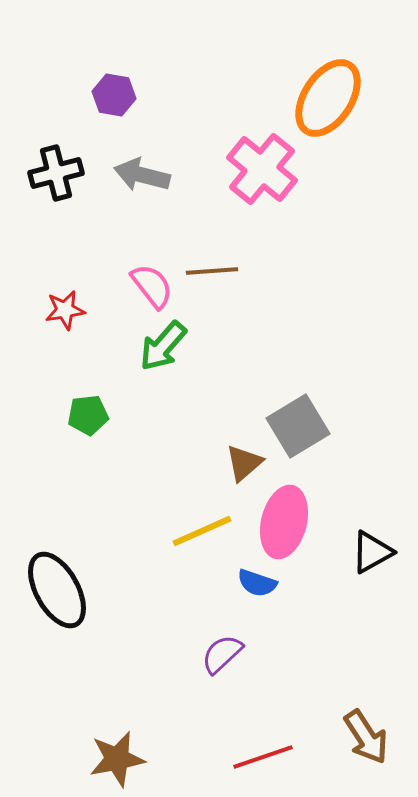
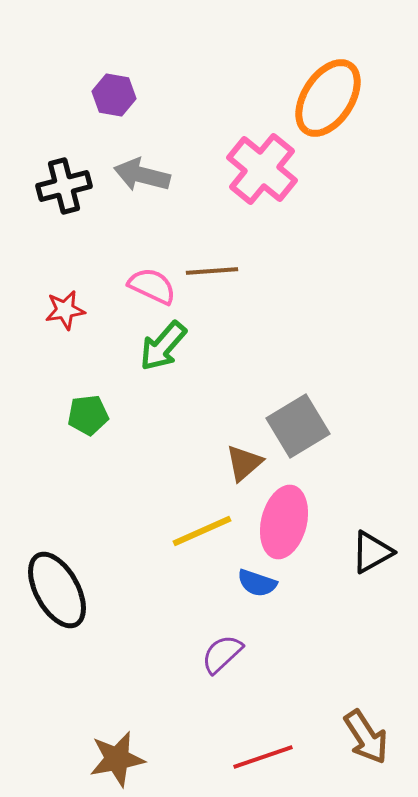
black cross: moved 8 px right, 13 px down
pink semicircle: rotated 27 degrees counterclockwise
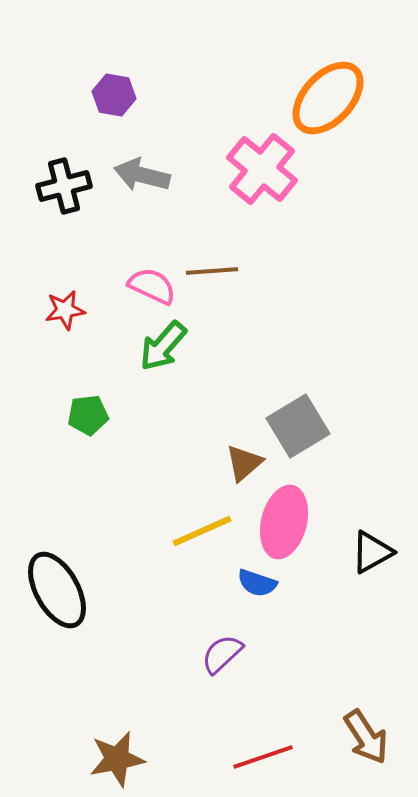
orange ellipse: rotated 10 degrees clockwise
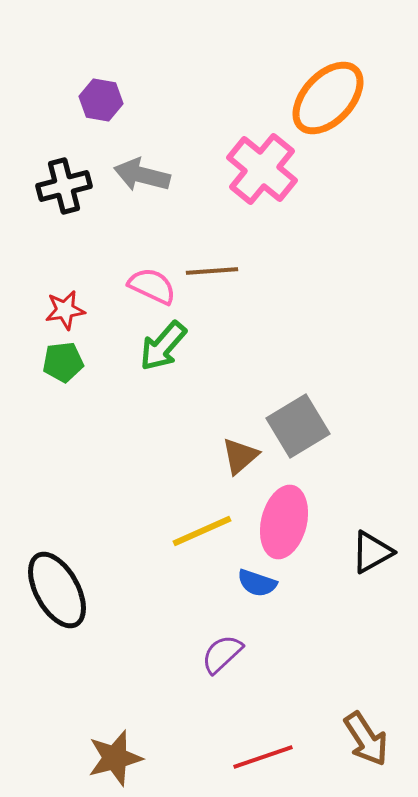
purple hexagon: moved 13 px left, 5 px down
green pentagon: moved 25 px left, 53 px up
brown triangle: moved 4 px left, 7 px up
brown arrow: moved 2 px down
brown star: moved 2 px left, 1 px up; rotated 4 degrees counterclockwise
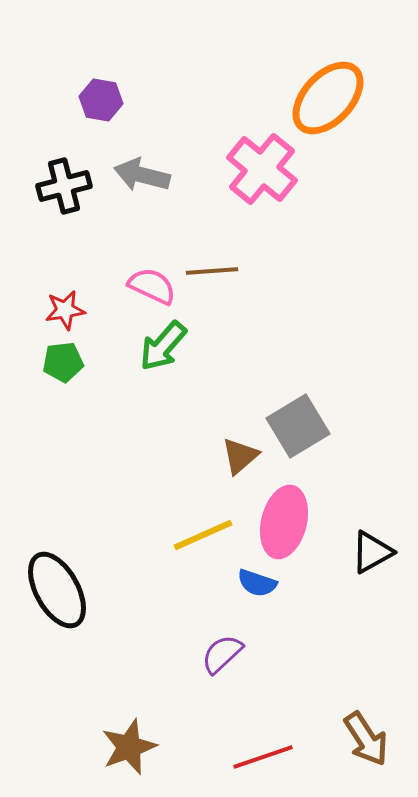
yellow line: moved 1 px right, 4 px down
brown star: moved 14 px right, 11 px up; rotated 6 degrees counterclockwise
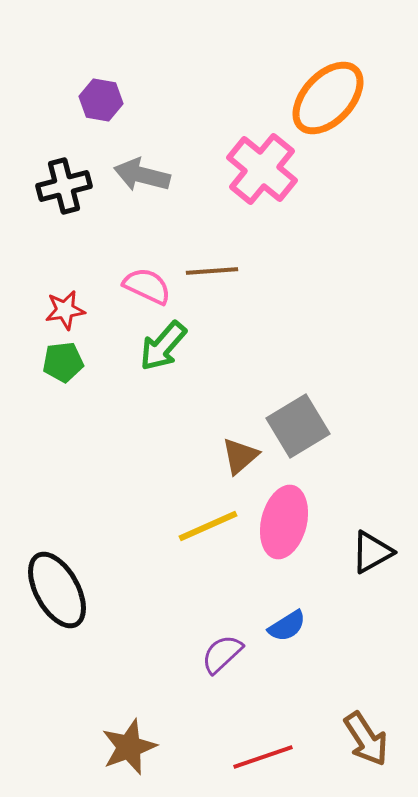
pink semicircle: moved 5 px left
yellow line: moved 5 px right, 9 px up
blue semicircle: moved 30 px right, 43 px down; rotated 51 degrees counterclockwise
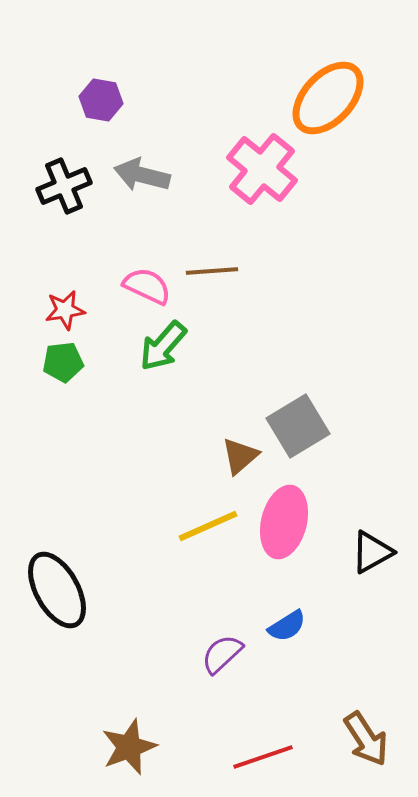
black cross: rotated 8 degrees counterclockwise
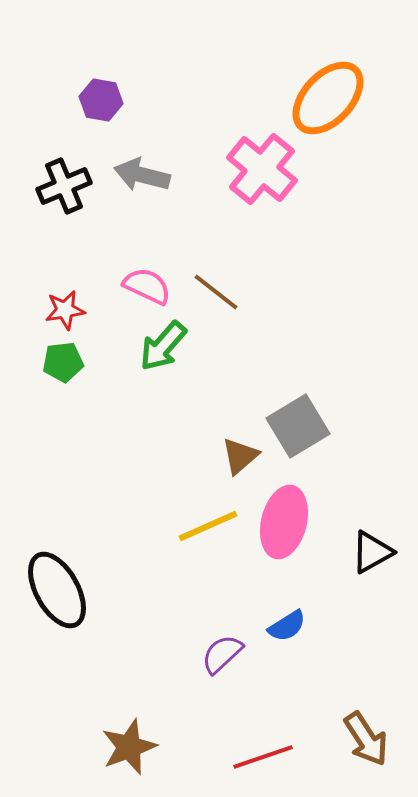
brown line: moved 4 px right, 21 px down; rotated 42 degrees clockwise
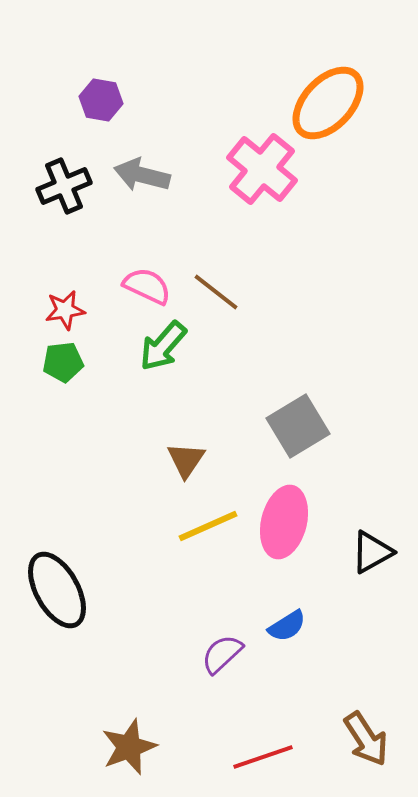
orange ellipse: moved 5 px down
brown triangle: moved 54 px left, 4 px down; rotated 15 degrees counterclockwise
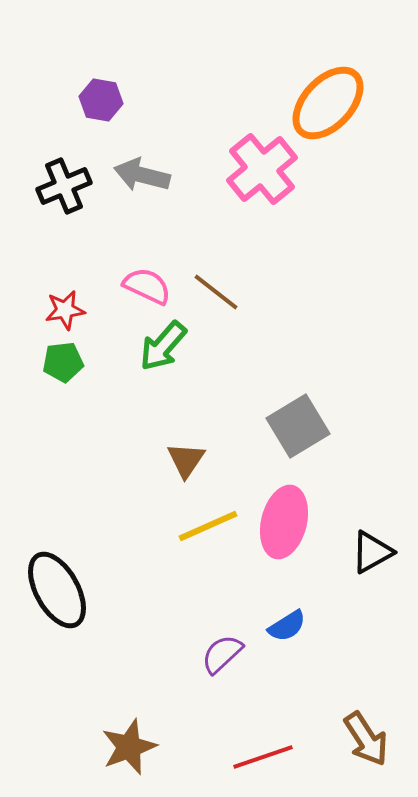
pink cross: rotated 12 degrees clockwise
